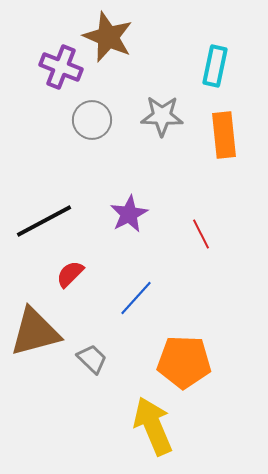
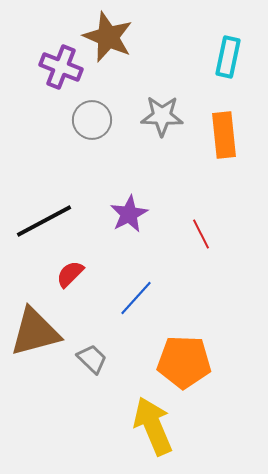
cyan rectangle: moved 13 px right, 9 px up
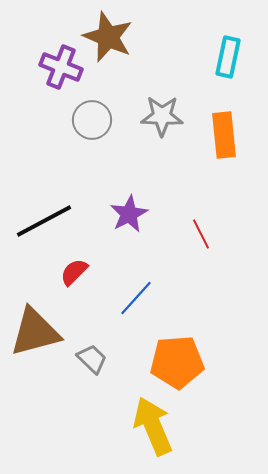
red semicircle: moved 4 px right, 2 px up
orange pentagon: moved 7 px left; rotated 6 degrees counterclockwise
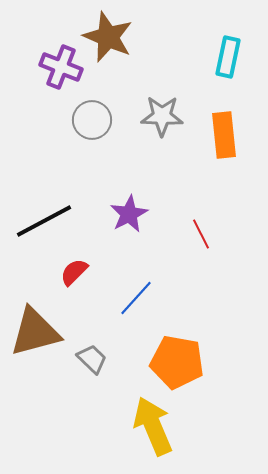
orange pentagon: rotated 14 degrees clockwise
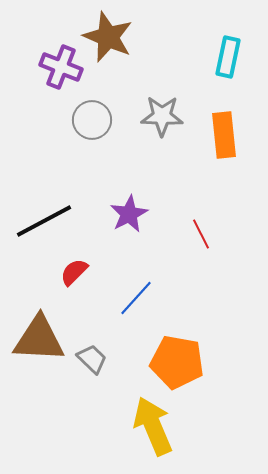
brown triangle: moved 4 px right, 7 px down; rotated 18 degrees clockwise
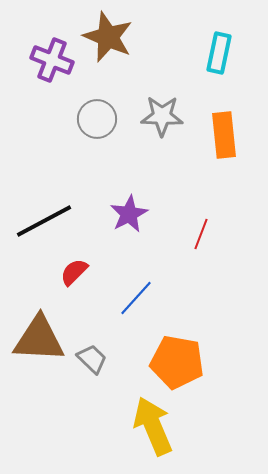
cyan rectangle: moved 9 px left, 4 px up
purple cross: moved 9 px left, 7 px up
gray circle: moved 5 px right, 1 px up
red line: rotated 48 degrees clockwise
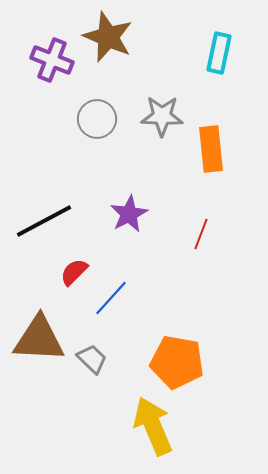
orange rectangle: moved 13 px left, 14 px down
blue line: moved 25 px left
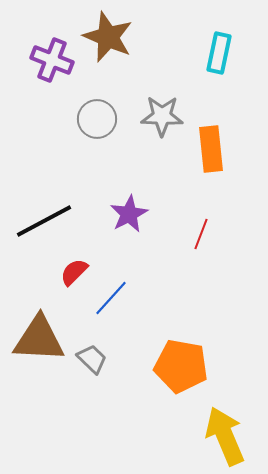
orange pentagon: moved 4 px right, 4 px down
yellow arrow: moved 72 px right, 10 px down
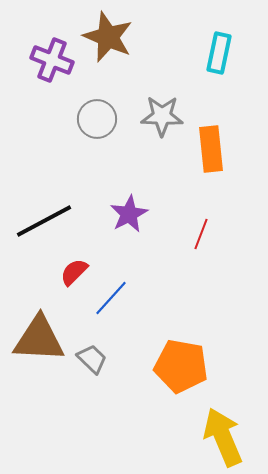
yellow arrow: moved 2 px left, 1 px down
